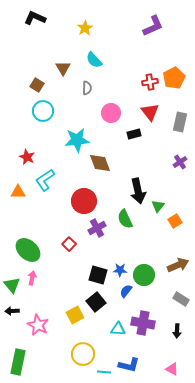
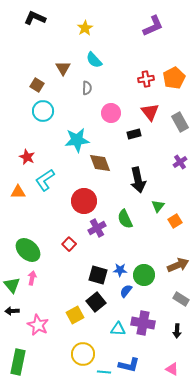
red cross at (150, 82): moved 4 px left, 3 px up
gray rectangle at (180, 122): rotated 42 degrees counterclockwise
black arrow at (138, 191): moved 11 px up
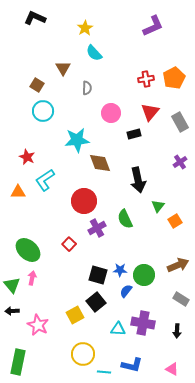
cyan semicircle at (94, 60): moved 7 px up
red triangle at (150, 112): rotated 18 degrees clockwise
blue L-shape at (129, 365): moved 3 px right
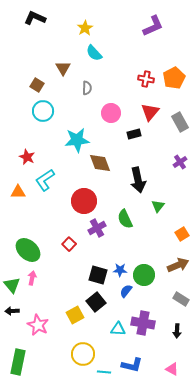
red cross at (146, 79): rotated 21 degrees clockwise
orange square at (175, 221): moved 7 px right, 13 px down
